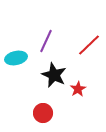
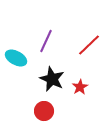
cyan ellipse: rotated 40 degrees clockwise
black star: moved 2 px left, 4 px down
red star: moved 2 px right, 2 px up
red circle: moved 1 px right, 2 px up
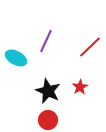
red line: moved 1 px right, 2 px down
black star: moved 4 px left, 12 px down
red circle: moved 4 px right, 9 px down
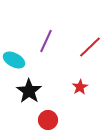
cyan ellipse: moved 2 px left, 2 px down
black star: moved 19 px left; rotated 10 degrees clockwise
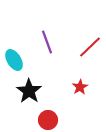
purple line: moved 1 px right, 1 px down; rotated 45 degrees counterclockwise
cyan ellipse: rotated 30 degrees clockwise
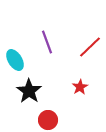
cyan ellipse: moved 1 px right
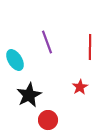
red line: rotated 45 degrees counterclockwise
black star: moved 4 px down; rotated 10 degrees clockwise
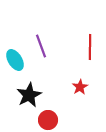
purple line: moved 6 px left, 4 px down
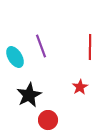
cyan ellipse: moved 3 px up
